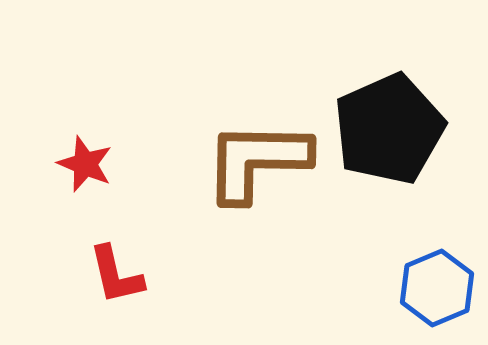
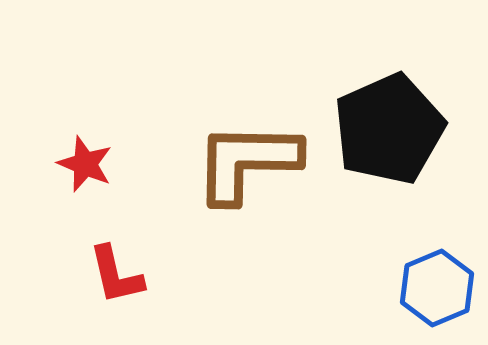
brown L-shape: moved 10 px left, 1 px down
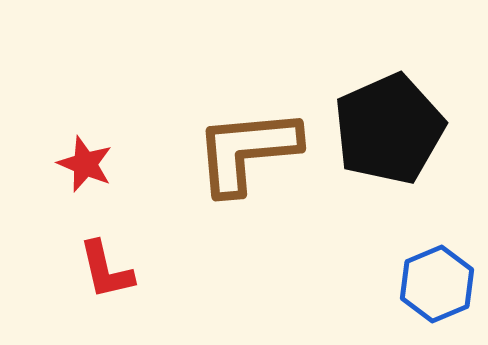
brown L-shape: moved 11 px up; rotated 6 degrees counterclockwise
red L-shape: moved 10 px left, 5 px up
blue hexagon: moved 4 px up
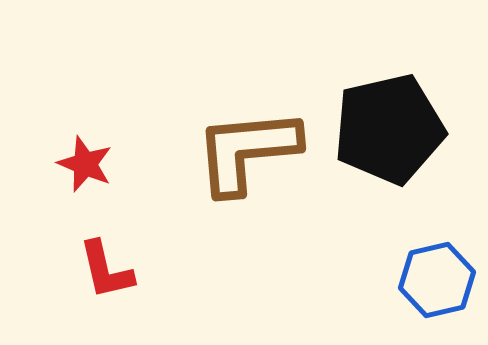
black pentagon: rotated 11 degrees clockwise
blue hexagon: moved 4 px up; rotated 10 degrees clockwise
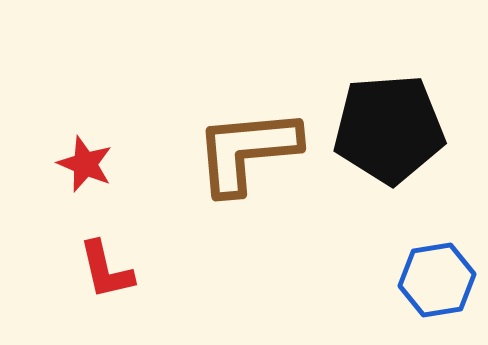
black pentagon: rotated 9 degrees clockwise
blue hexagon: rotated 4 degrees clockwise
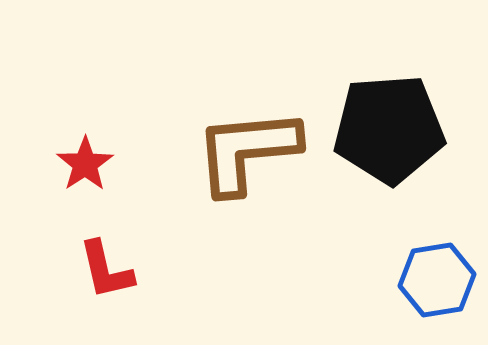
red star: rotated 16 degrees clockwise
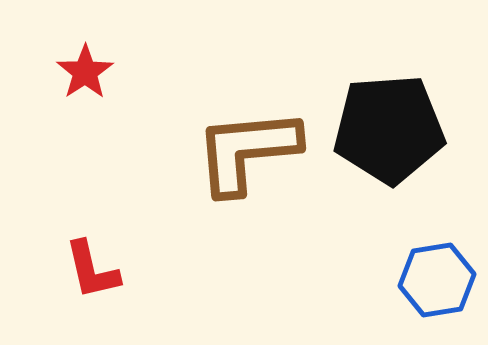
red star: moved 92 px up
red L-shape: moved 14 px left
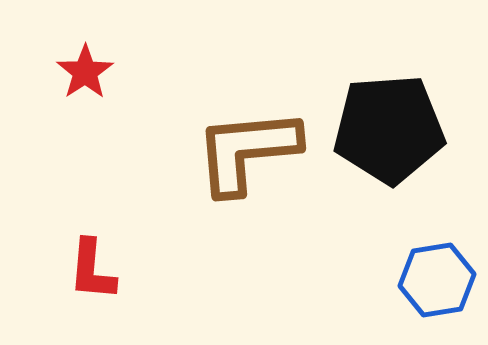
red L-shape: rotated 18 degrees clockwise
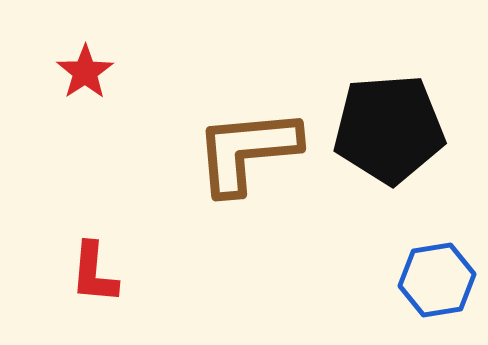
red L-shape: moved 2 px right, 3 px down
